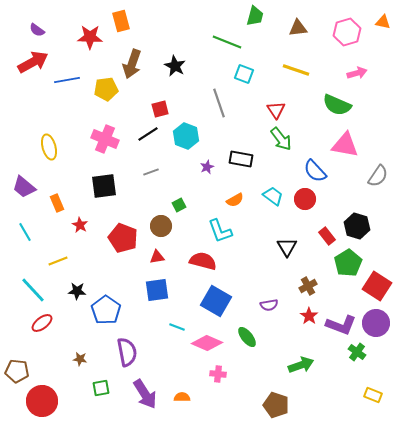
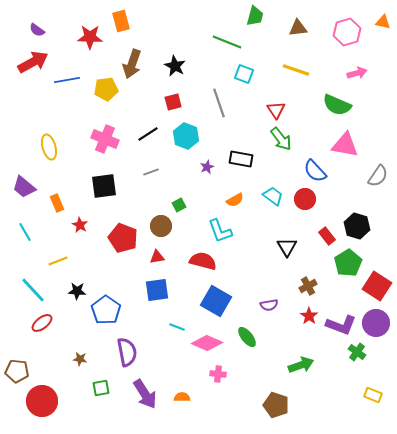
red square at (160, 109): moved 13 px right, 7 px up
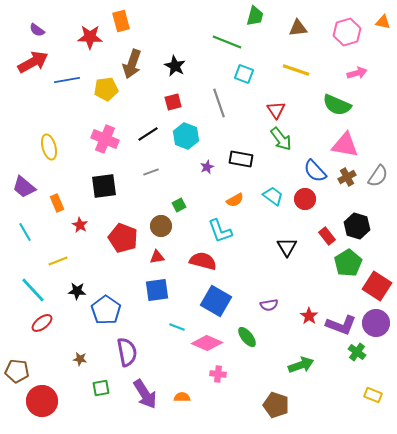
brown cross at (308, 286): moved 39 px right, 109 px up
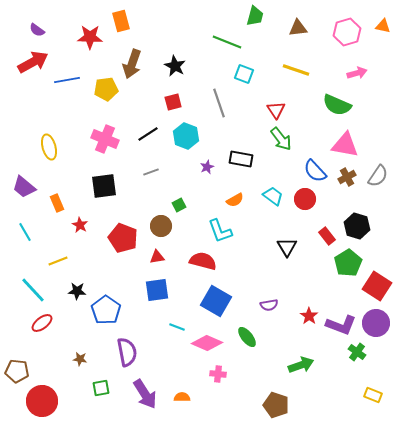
orange triangle at (383, 22): moved 4 px down
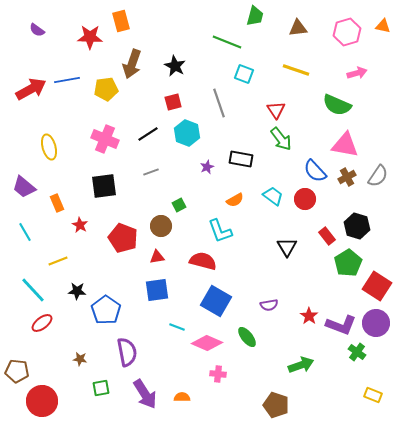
red arrow at (33, 62): moved 2 px left, 27 px down
cyan hexagon at (186, 136): moved 1 px right, 3 px up
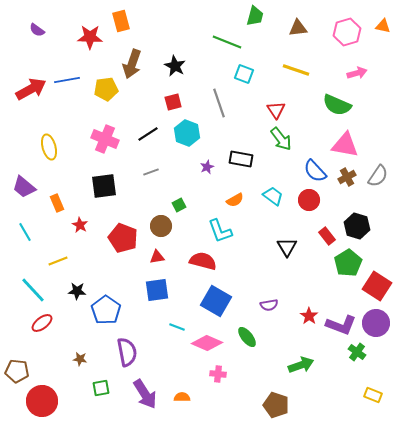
red circle at (305, 199): moved 4 px right, 1 px down
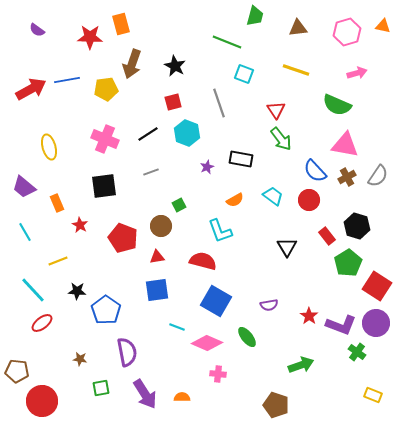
orange rectangle at (121, 21): moved 3 px down
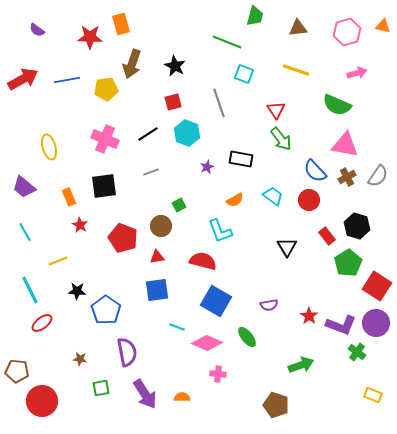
red arrow at (31, 89): moved 8 px left, 10 px up
orange rectangle at (57, 203): moved 12 px right, 6 px up
cyan line at (33, 290): moved 3 px left; rotated 16 degrees clockwise
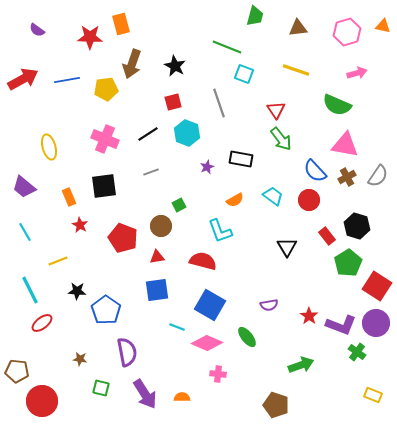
green line at (227, 42): moved 5 px down
blue square at (216, 301): moved 6 px left, 4 px down
green square at (101, 388): rotated 24 degrees clockwise
